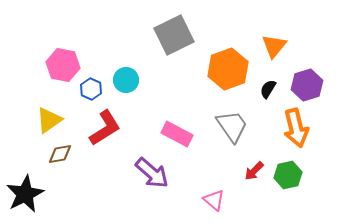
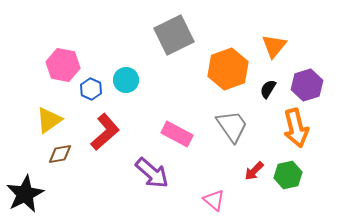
red L-shape: moved 4 px down; rotated 9 degrees counterclockwise
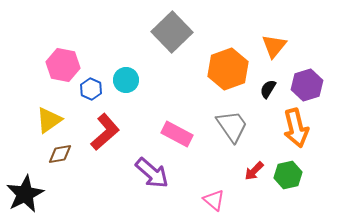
gray square: moved 2 px left, 3 px up; rotated 18 degrees counterclockwise
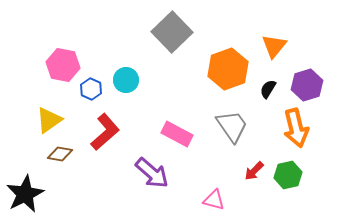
brown diamond: rotated 20 degrees clockwise
pink triangle: rotated 25 degrees counterclockwise
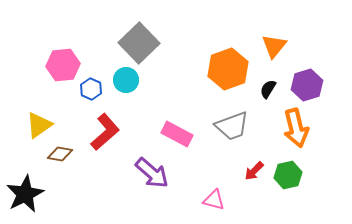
gray square: moved 33 px left, 11 px down
pink hexagon: rotated 16 degrees counterclockwise
yellow triangle: moved 10 px left, 5 px down
gray trapezoid: rotated 105 degrees clockwise
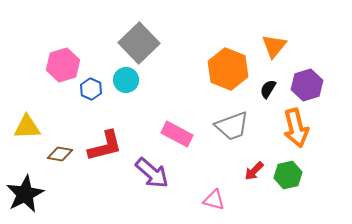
pink hexagon: rotated 12 degrees counterclockwise
orange hexagon: rotated 18 degrees counterclockwise
yellow triangle: moved 12 px left, 2 px down; rotated 32 degrees clockwise
red L-shape: moved 14 px down; rotated 27 degrees clockwise
